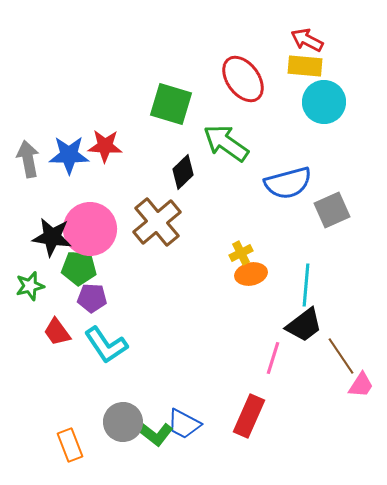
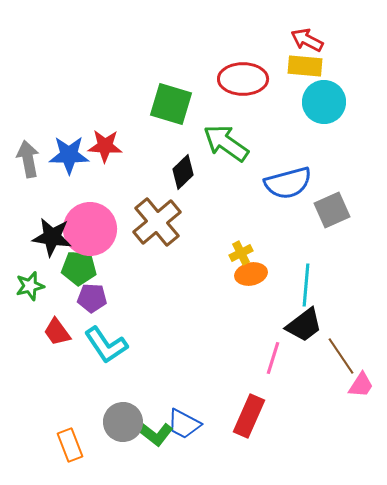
red ellipse: rotated 54 degrees counterclockwise
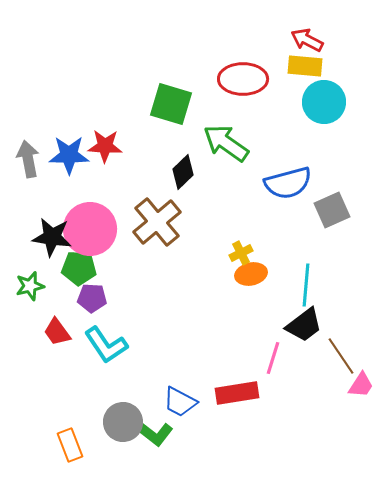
red rectangle: moved 12 px left, 23 px up; rotated 57 degrees clockwise
blue trapezoid: moved 4 px left, 22 px up
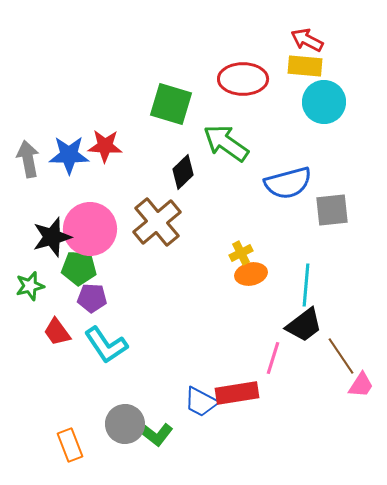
gray square: rotated 18 degrees clockwise
black star: rotated 24 degrees counterclockwise
blue trapezoid: moved 21 px right
gray circle: moved 2 px right, 2 px down
